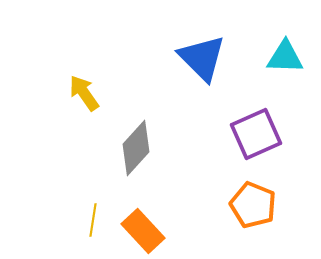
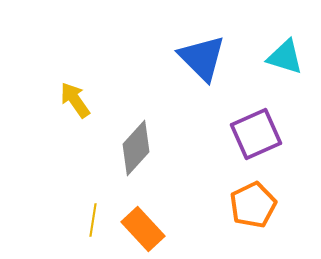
cyan triangle: rotated 15 degrees clockwise
yellow arrow: moved 9 px left, 7 px down
orange pentagon: rotated 24 degrees clockwise
orange rectangle: moved 2 px up
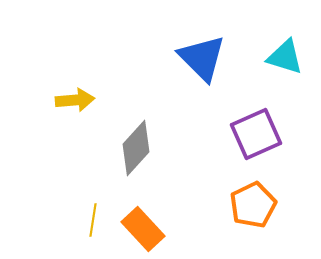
yellow arrow: rotated 120 degrees clockwise
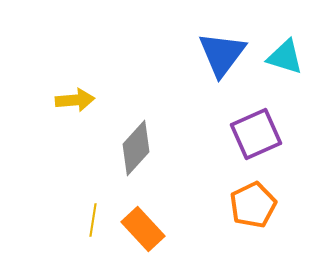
blue triangle: moved 20 px right, 4 px up; rotated 22 degrees clockwise
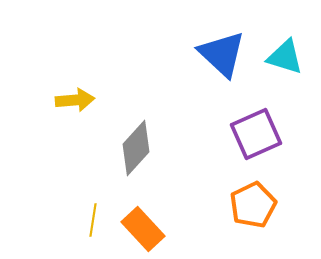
blue triangle: rotated 24 degrees counterclockwise
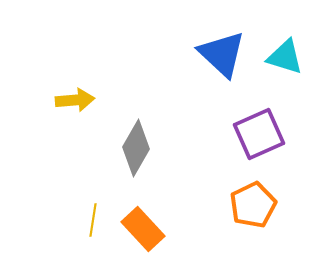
purple square: moved 3 px right
gray diamond: rotated 12 degrees counterclockwise
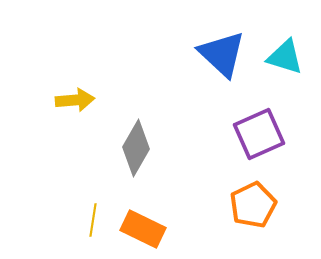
orange rectangle: rotated 21 degrees counterclockwise
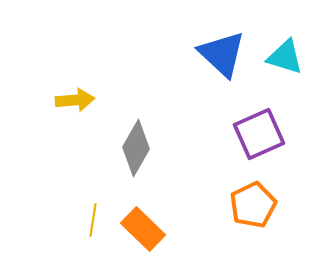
orange rectangle: rotated 18 degrees clockwise
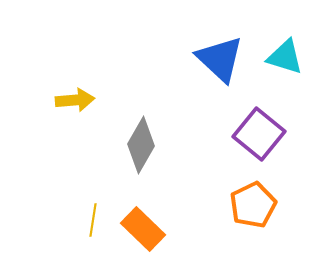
blue triangle: moved 2 px left, 5 px down
purple square: rotated 27 degrees counterclockwise
gray diamond: moved 5 px right, 3 px up
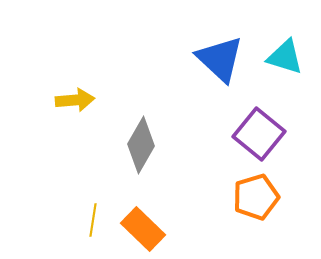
orange pentagon: moved 3 px right, 8 px up; rotated 9 degrees clockwise
